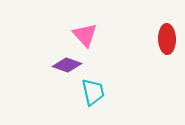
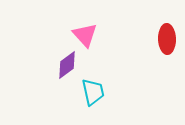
purple diamond: rotated 56 degrees counterclockwise
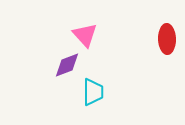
purple diamond: rotated 16 degrees clockwise
cyan trapezoid: rotated 12 degrees clockwise
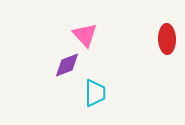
cyan trapezoid: moved 2 px right, 1 px down
